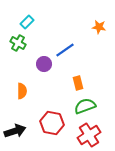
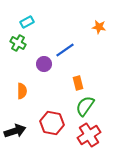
cyan rectangle: rotated 16 degrees clockwise
green semicircle: rotated 35 degrees counterclockwise
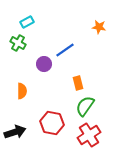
black arrow: moved 1 px down
